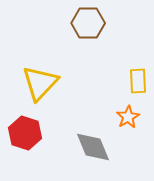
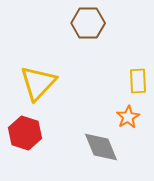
yellow triangle: moved 2 px left
gray diamond: moved 8 px right
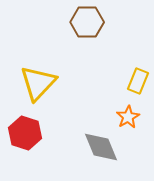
brown hexagon: moved 1 px left, 1 px up
yellow rectangle: rotated 25 degrees clockwise
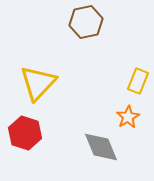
brown hexagon: moved 1 px left; rotated 12 degrees counterclockwise
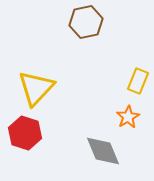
yellow triangle: moved 2 px left, 5 px down
gray diamond: moved 2 px right, 4 px down
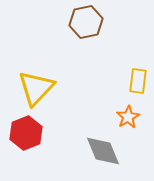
yellow rectangle: rotated 15 degrees counterclockwise
red hexagon: moved 1 px right; rotated 20 degrees clockwise
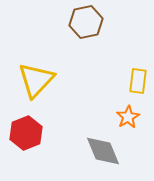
yellow triangle: moved 8 px up
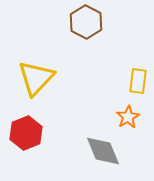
brown hexagon: rotated 20 degrees counterclockwise
yellow triangle: moved 2 px up
